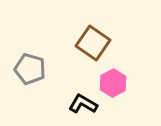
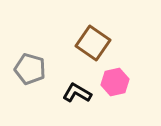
pink hexagon: moved 2 px right, 1 px up; rotated 16 degrees clockwise
black L-shape: moved 6 px left, 11 px up
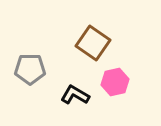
gray pentagon: rotated 16 degrees counterclockwise
black L-shape: moved 2 px left, 2 px down
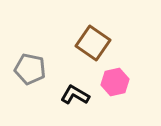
gray pentagon: rotated 12 degrees clockwise
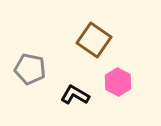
brown square: moved 1 px right, 3 px up
pink hexagon: moved 3 px right; rotated 20 degrees counterclockwise
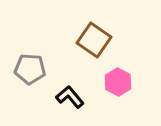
gray pentagon: rotated 8 degrees counterclockwise
black L-shape: moved 5 px left, 2 px down; rotated 20 degrees clockwise
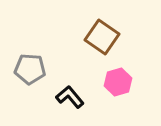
brown square: moved 8 px right, 3 px up
pink hexagon: rotated 16 degrees clockwise
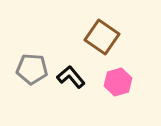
gray pentagon: moved 2 px right
black L-shape: moved 1 px right, 20 px up
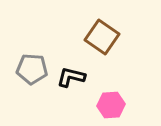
black L-shape: rotated 36 degrees counterclockwise
pink hexagon: moved 7 px left, 23 px down; rotated 12 degrees clockwise
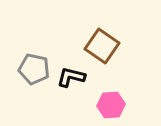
brown square: moved 9 px down
gray pentagon: moved 2 px right; rotated 8 degrees clockwise
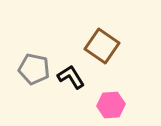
black L-shape: rotated 44 degrees clockwise
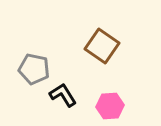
black L-shape: moved 8 px left, 18 px down
pink hexagon: moved 1 px left, 1 px down
